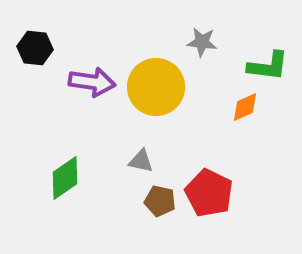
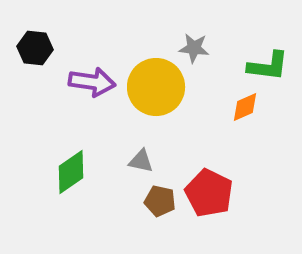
gray star: moved 8 px left, 6 px down
green diamond: moved 6 px right, 6 px up
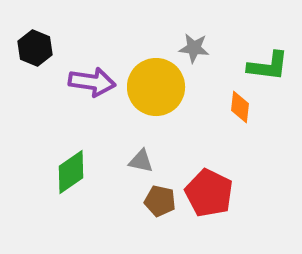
black hexagon: rotated 16 degrees clockwise
orange diamond: moved 5 px left; rotated 60 degrees counterclockwise
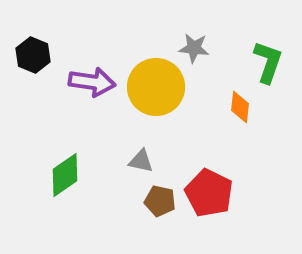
black hexagon: moved 2 px left, 7 px down
green L-shape: moved 4 px up; rotated 78 degrees counterclockwise
green diamond: moved 6 px left, 3 px down
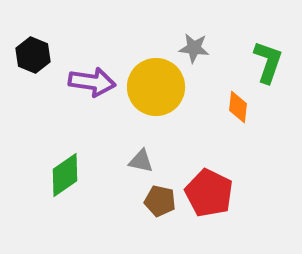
orange diamond: moved 2 px left
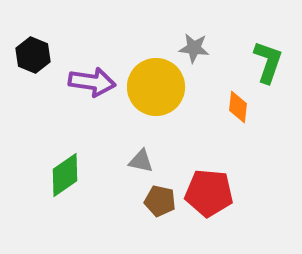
red pentagon: rotated 21 degrees counterclockwise
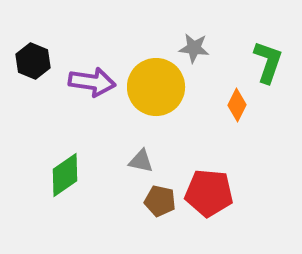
black hexagon: moved 6 px down
orange diamond: moved 1 px left, 2 px up; rotated 20 degrees clockwise
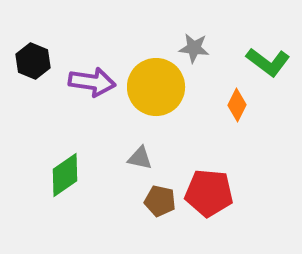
green L-shape: rotated 108 degrees clockwise
gray triangle: moved 1 px left, 3 px up
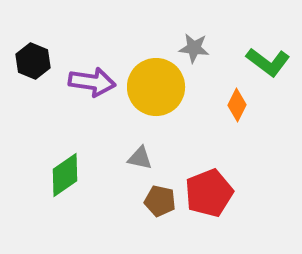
red pentagon: rotated 27 degrees counterclockwise
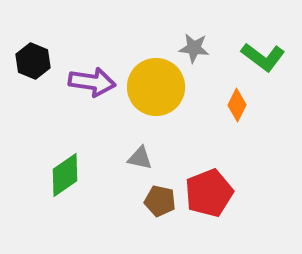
green L-shape: moved 5 px left, 5 px up
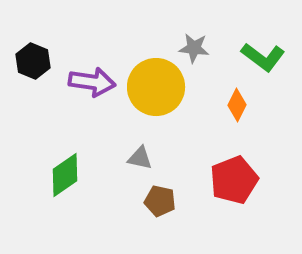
red pentagon: moved 25 px right, 13 px up
